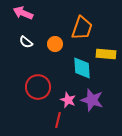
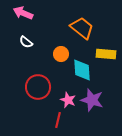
orange trapezoid: rotated 70 degrees counterclockwise
orange circle: moved 6 px right, 10 px down
cyan diamond: moved 2 px down
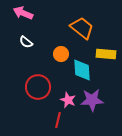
purple star: rotated 20 degrees counterclockwise
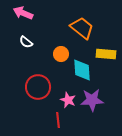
red line: rotated 21 degrees counterclockwise
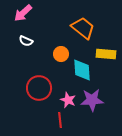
pink arrow: rotated 66 degrees counterclockwise
orange trapezoid: moved 1 px right
white semicircle: moved 1 px up; rotated 16 degrees counterclockwise
red circle: moved 1 px right, 1 px down
red line: moved 2 px right
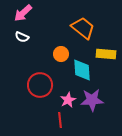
white semicircle: moved 4 px left, 4 px up
red circle: moved 1 px right, 3 px up
pink star: rotated 21 degrees clockwise
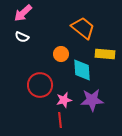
yellow rectangle: moved 1 px left
pink star: moved 4 px left; rotated 14 degrees clockwise
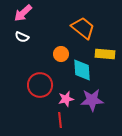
pink star: moved 2 px right, 1 px up
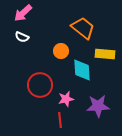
orange circle: moved 3 px up
purple star: moved 6 px right, 6 px down
